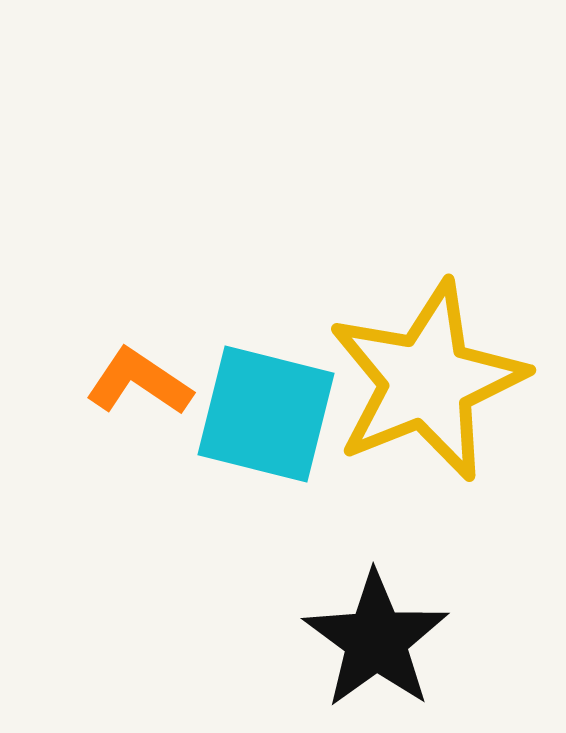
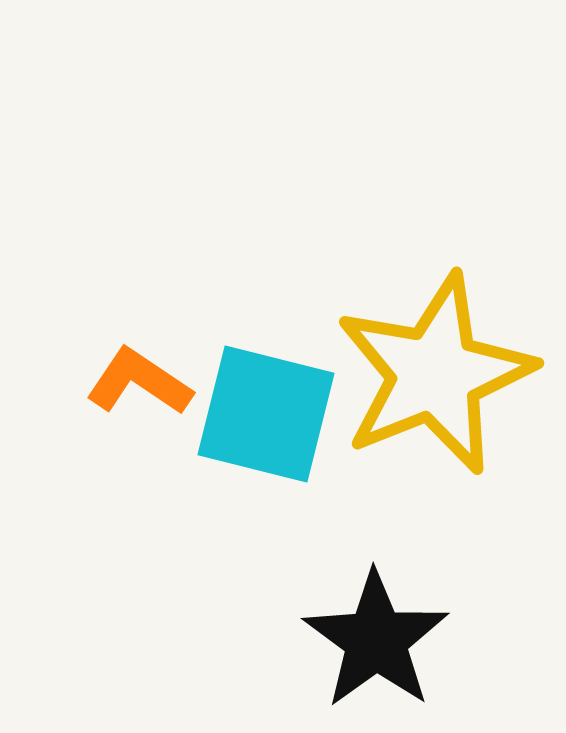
yellow star: moved 8 px right, 7 px up
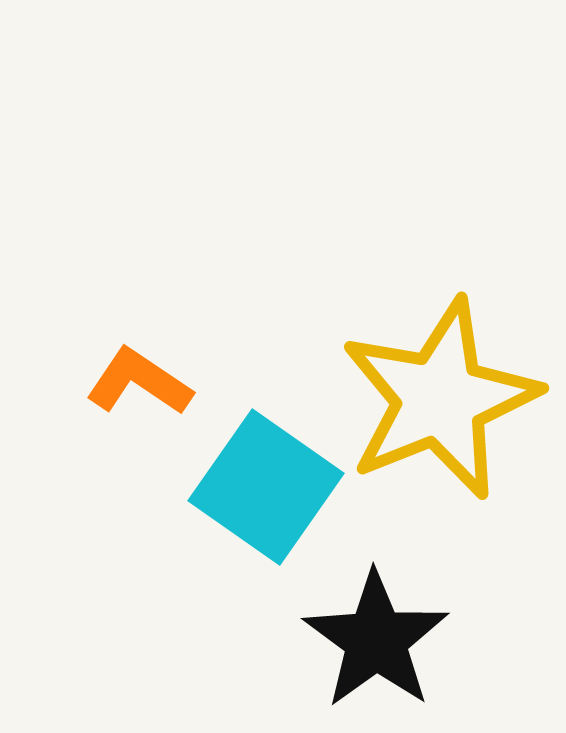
yellow star: moved 5 px right, 25 px down
cyan square: moved 73 px down; rotated 21 degrees clockwise
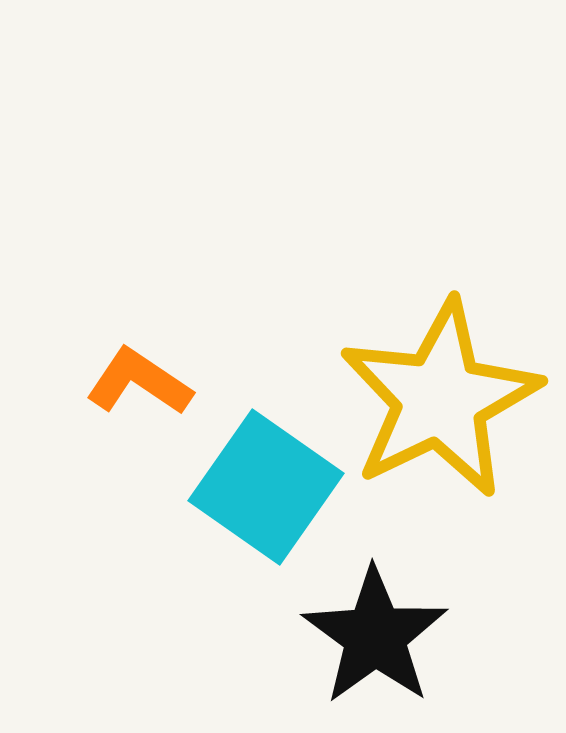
yellow star: rotated 4 degrees counterclockwise
black star: moved 1 px left, 4 px up
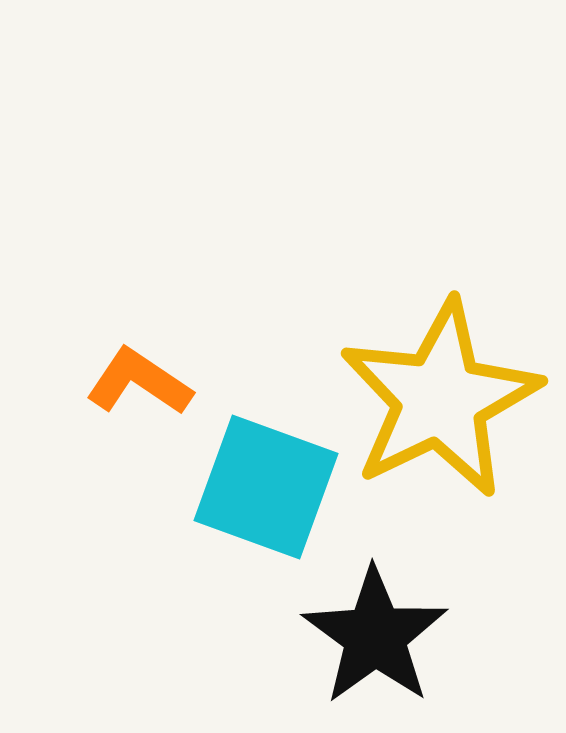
cyan square: rotated 15 degrees counterclockwise
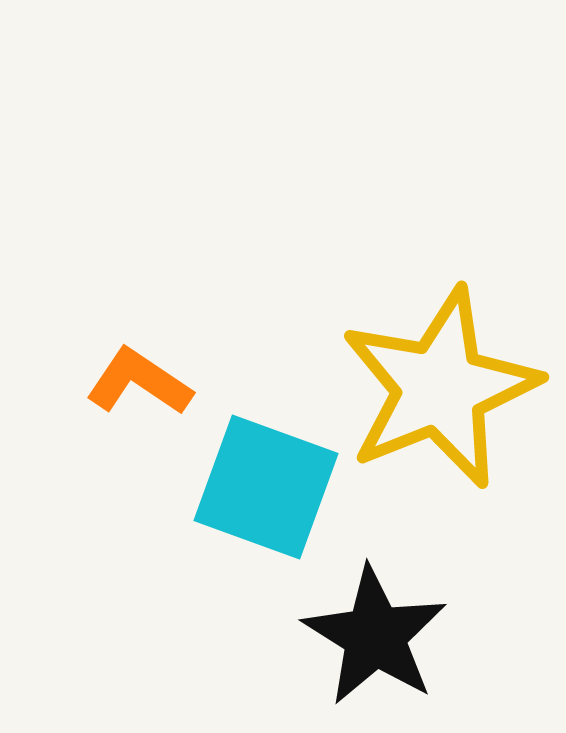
yellow star: moved 11 px up; rotated 4 degrees clockwise
black star: rotated 4 degrees counterclockwise
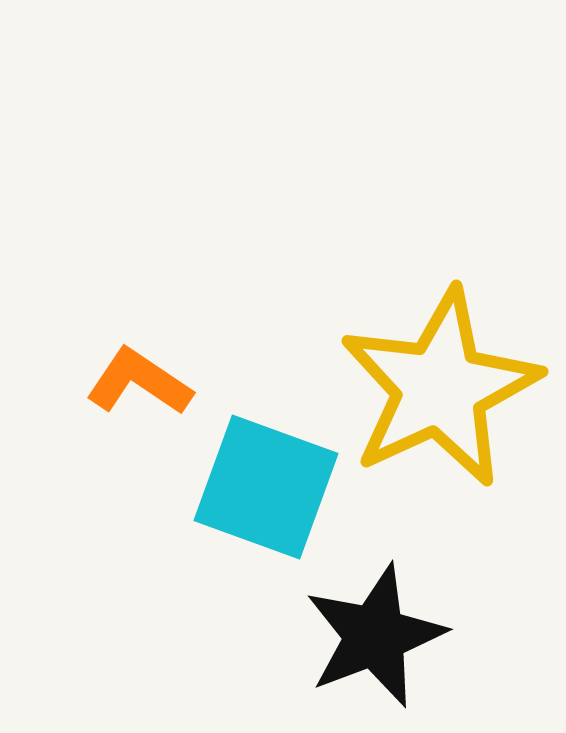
yellow star: rotated 3 degrees counterclockwise
black star: rotated 19 degrees clockwise
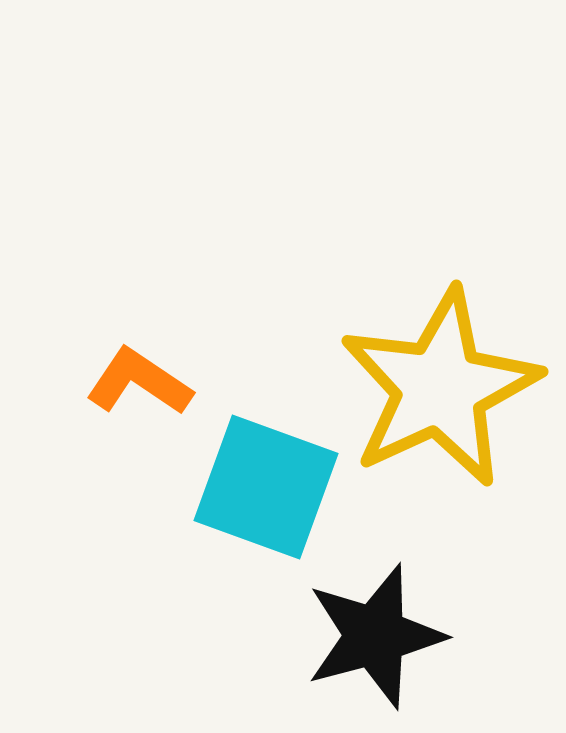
black star: rotated 6 degrees clockwise
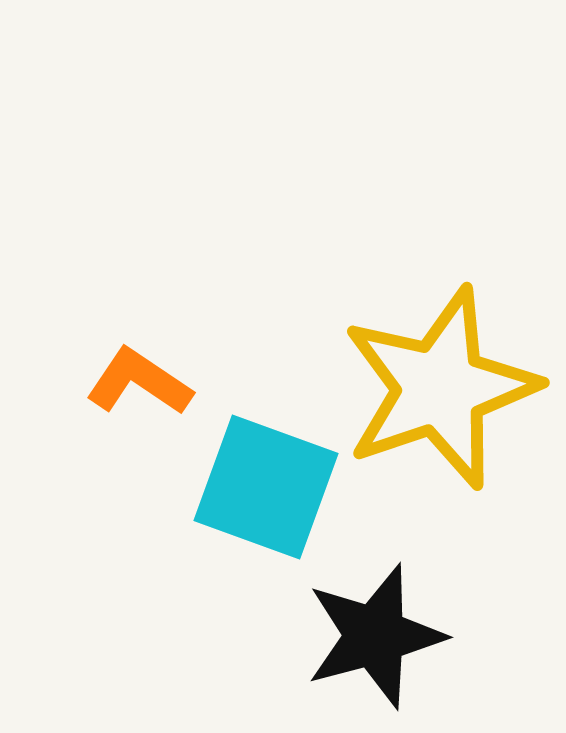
yellow star: rotated 6 degrees clockwise
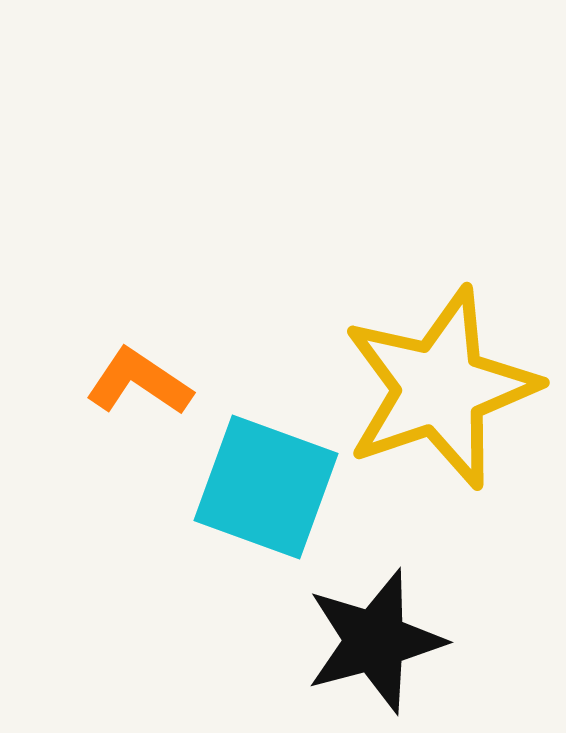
black star: moved 5 px down
